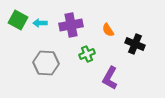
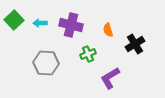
green square: moved 4 px left; rotated 18 degrees clockwise
purple cross: rotated 25 degrees clockwise
orange semicircle: rotated 16 degrees clockwise
black cross: rotated 36 degrees clockwise
green cross: moved 1 px right
purple L-shape: rotated 30 degrees clockwise
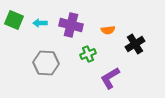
green square: rotated 24 degrees counterclockwise
orange semicircle: rotated 80 degrees counterclockwise
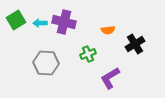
green square: moved 2 px right; rotated 36 degrees clockwise
purple cross: moved 7 px left, 3 px up
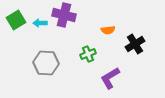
purple cross: moved 7 px up
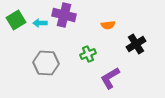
orange semicircle: moved 5 px up
black cross: moved 1 px right
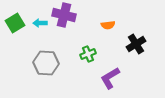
green square: moved 1 px left, 3 px down
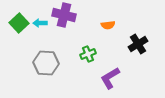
green square: moved 4 px right; rotated 12 degrees counterclockwise
black cross: moved 2 px right
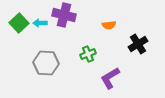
orange semicircle: moved 1 px right
